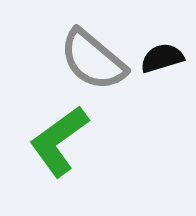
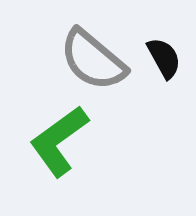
black semicircle: moved 2 px right; rotated 78 degrees clockwise
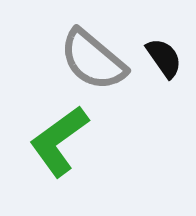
black semicircle: rotated 6 degrees counterclockwise
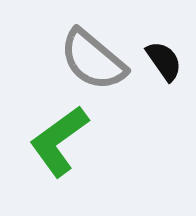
black semicircle: moved 3 px down
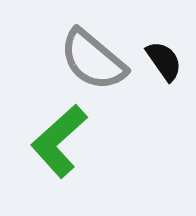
green L-shape: rotated 6 degrees counterclockwise
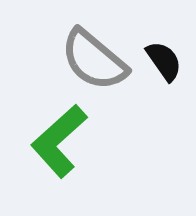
gray semicircle: moved 1 px right
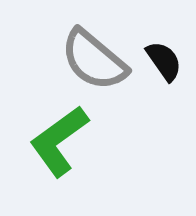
green L-shape: rotated 6 degrees clockwise
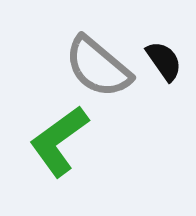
gray semicircle: moved 4 px right, 7 px down
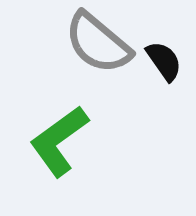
gray semicircle: moved 24 px up
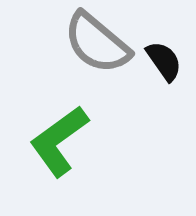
gray semicircle: moved 1 px left
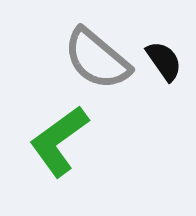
gray semicircle: moved 16 px down
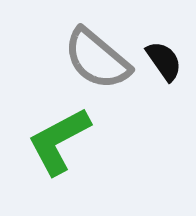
green L-shape: rotated 8 degrees clockwise
